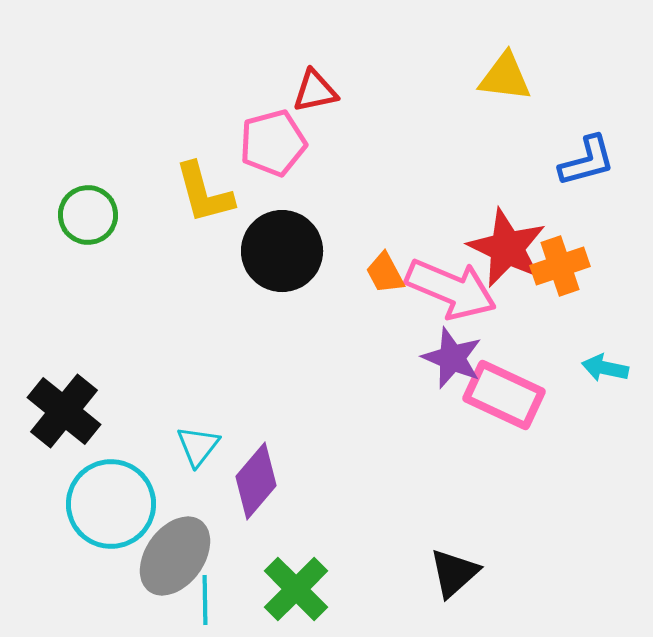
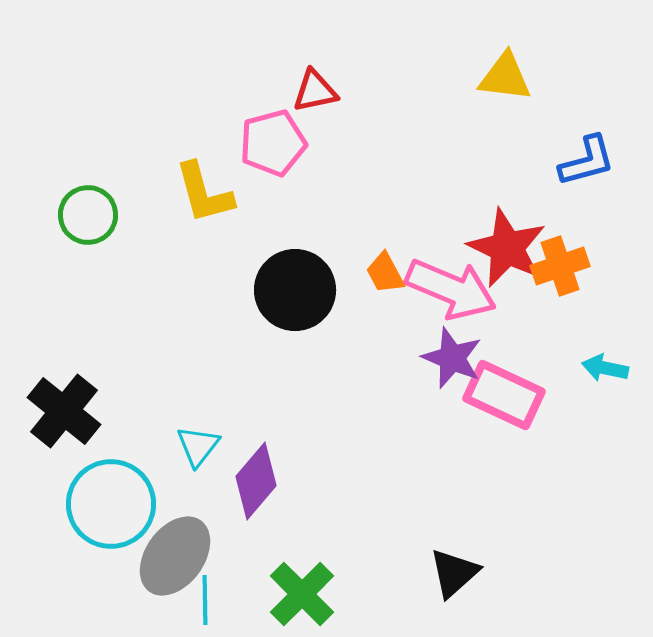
black circle: moved 13 px right, 39 px down
green cross: moved 6 px right, 5 px down
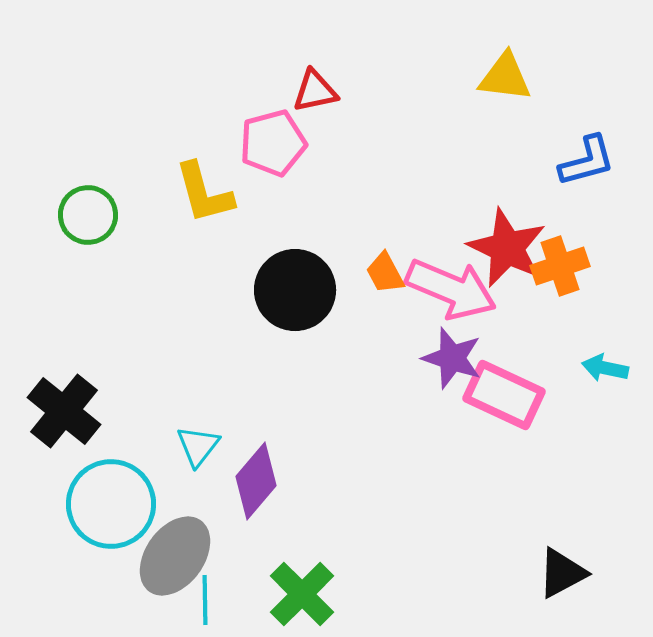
purple star: rotated 4 degrees counterclockwise
black triangle: moved 108 px right; rotated 14 degrees clockwise
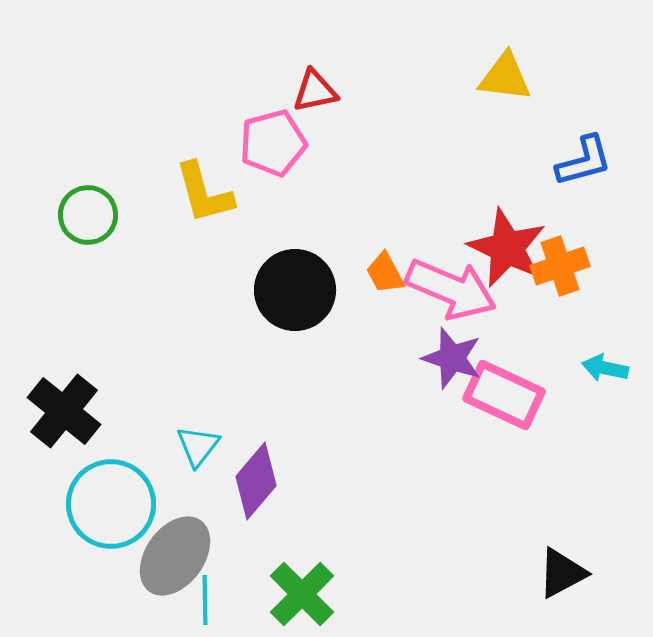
blue L-shape: moved 3 px left
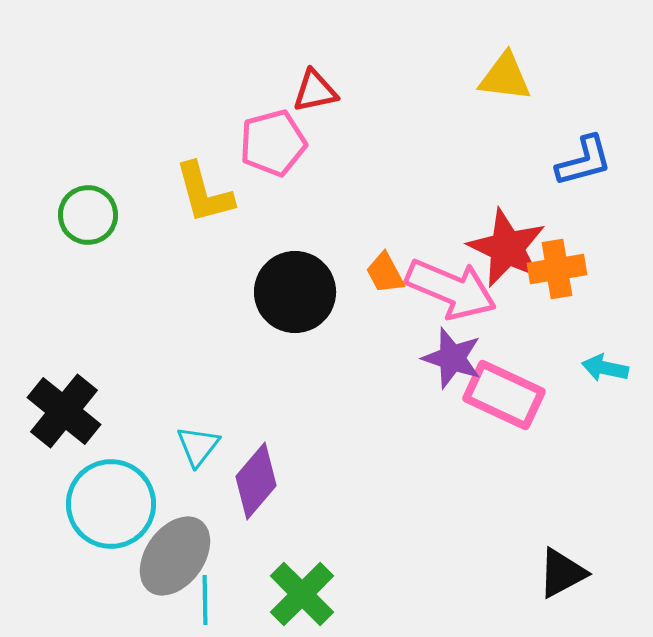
orange cross: moved 3 px left, 3 px down; rotated 10 degrees clockwise
black circle: moved 2 px down
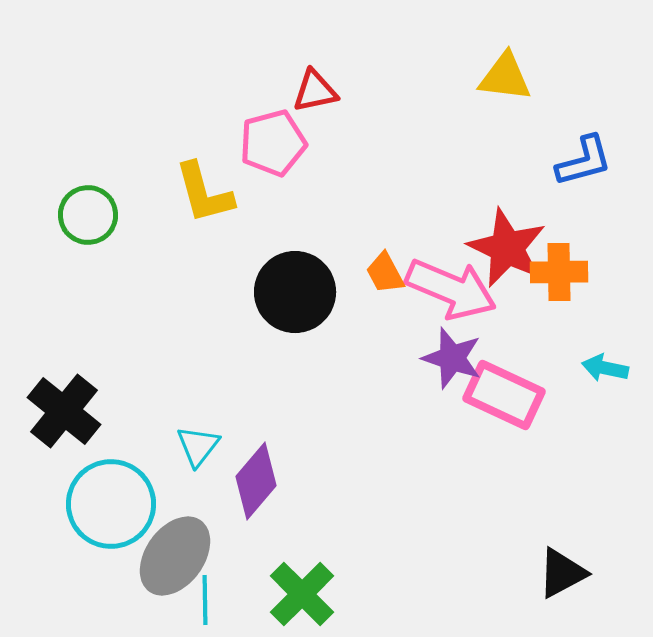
orange cross: moved 2 px right, 3 px down; rotated 8 degrees clockwise
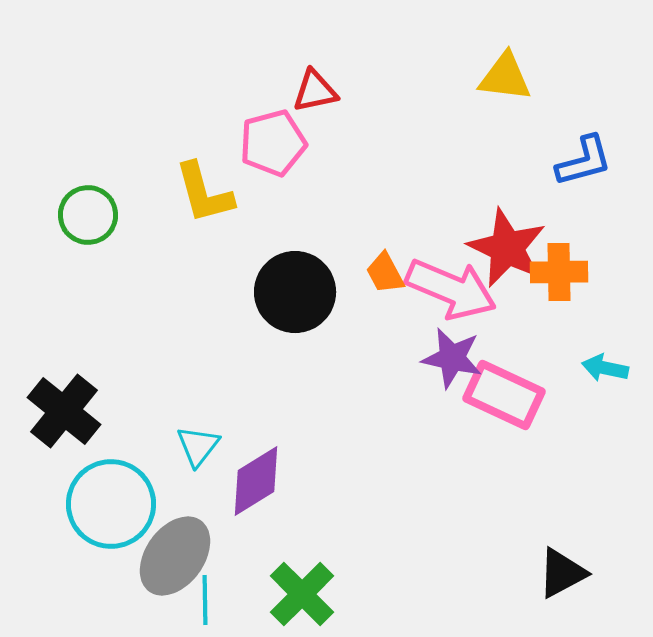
purple star: rotated 6 degrees counterclockwise
purple diamond: rotated 18 degrees clockwise
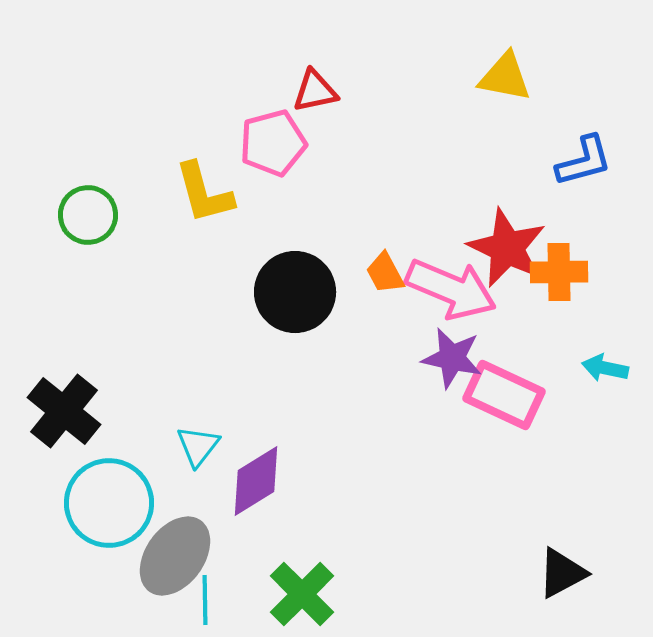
yellow triangle: rotated 4 degrees clockwise
cyan circle: moved 2 px left, 1 px up
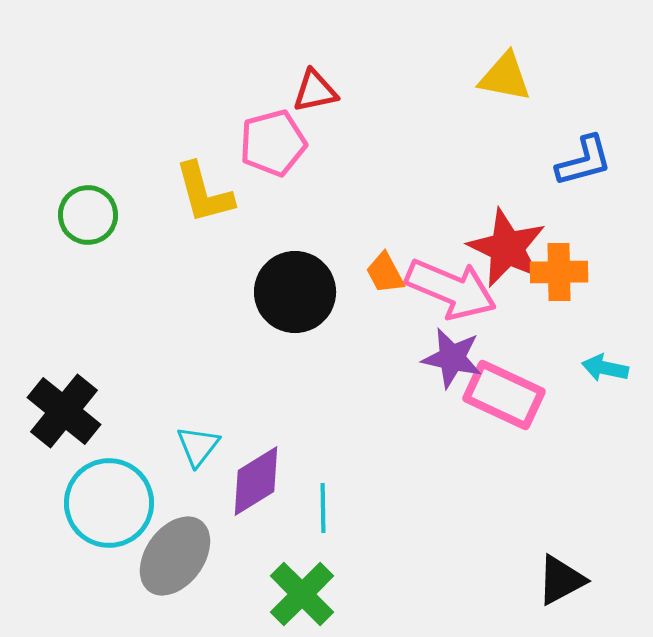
black triangle: moved 1 px left, 7 px down
cyan line: moved 118 px right, 92 px up
